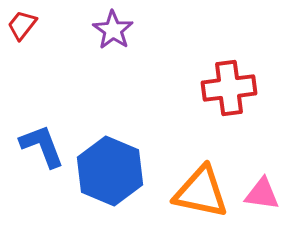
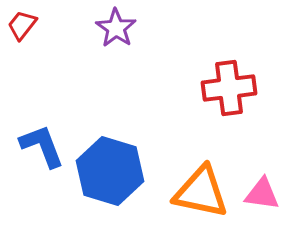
purple star: moved 3 px right, 2 px up
blue hexagon: rotated 6 degrees counterclockwise
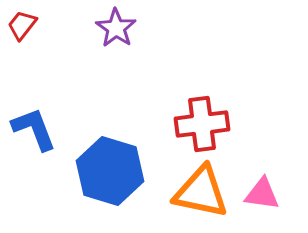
red cross: moved 27 px left, 36 px down
blue L-shape: moved 8 px left, 17 px up
